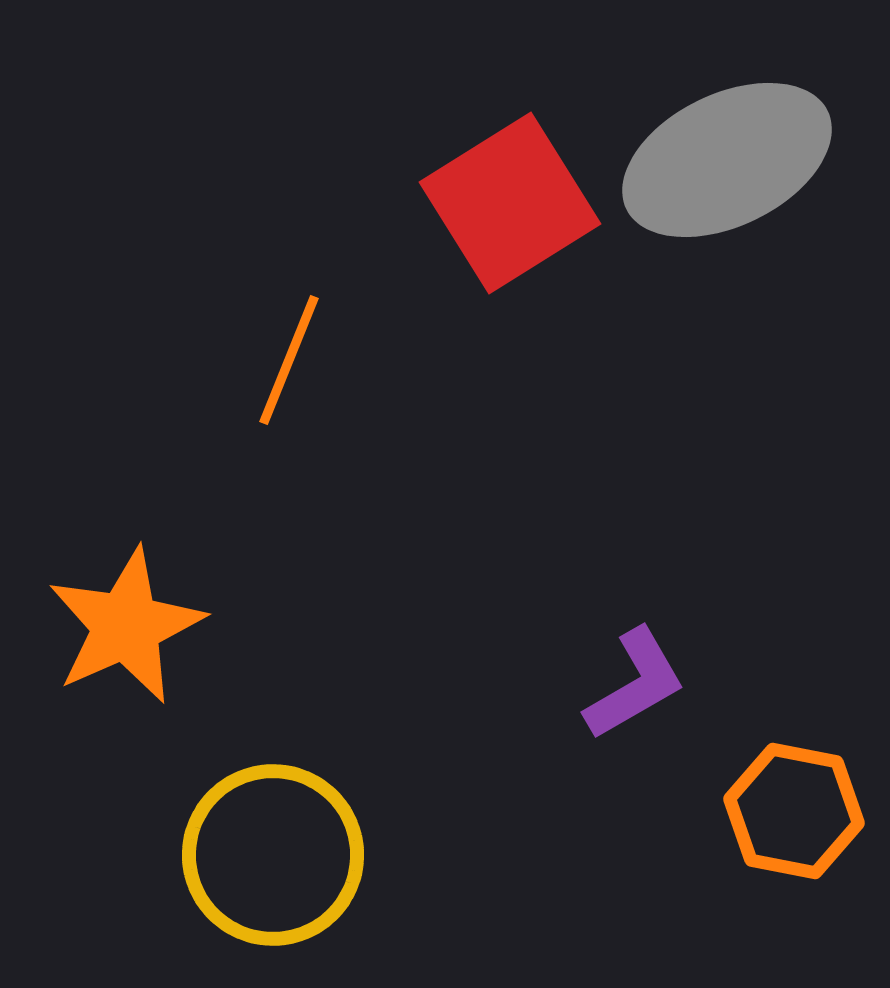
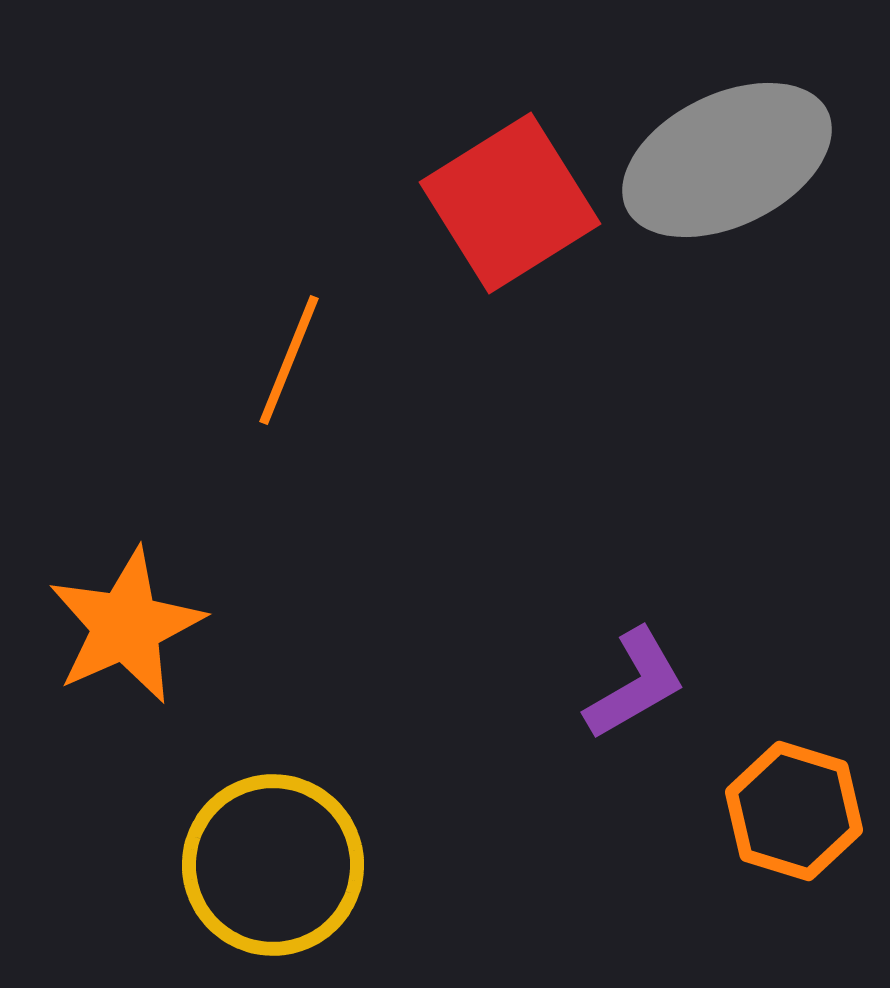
orange hexagon: rotated 6 degrees clockwise
yellow circle: moved 10 px down
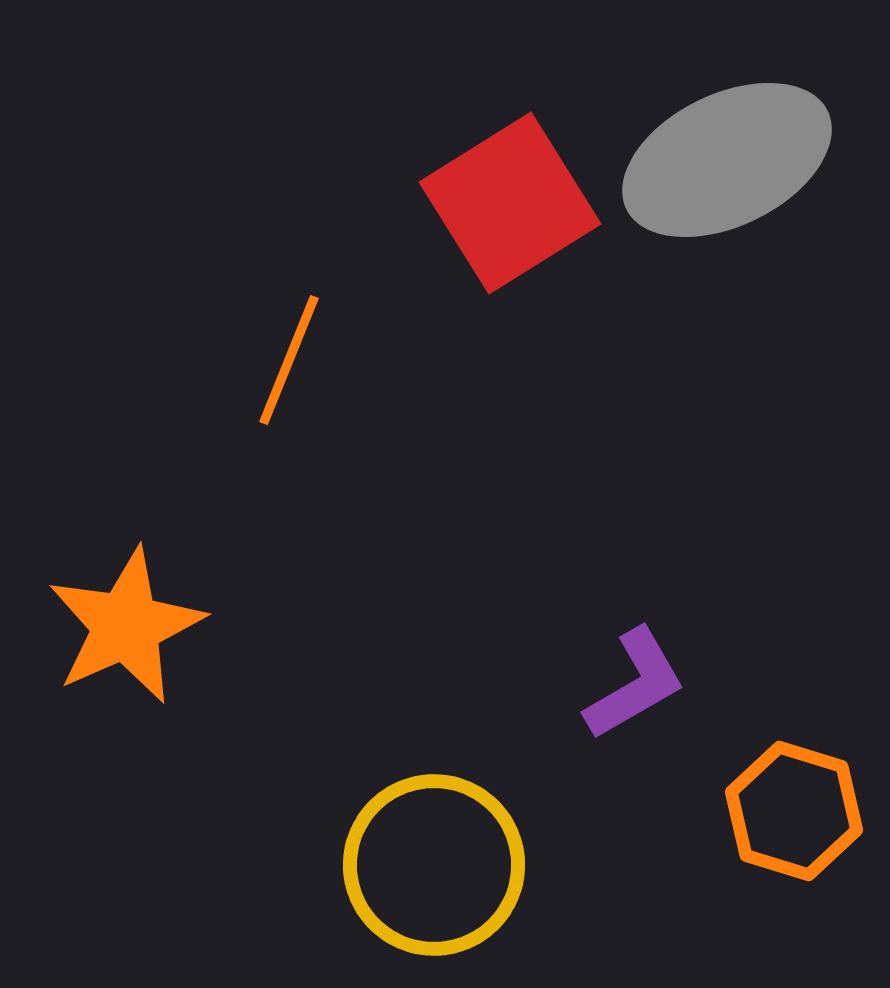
yellow circle: moved 161 px right
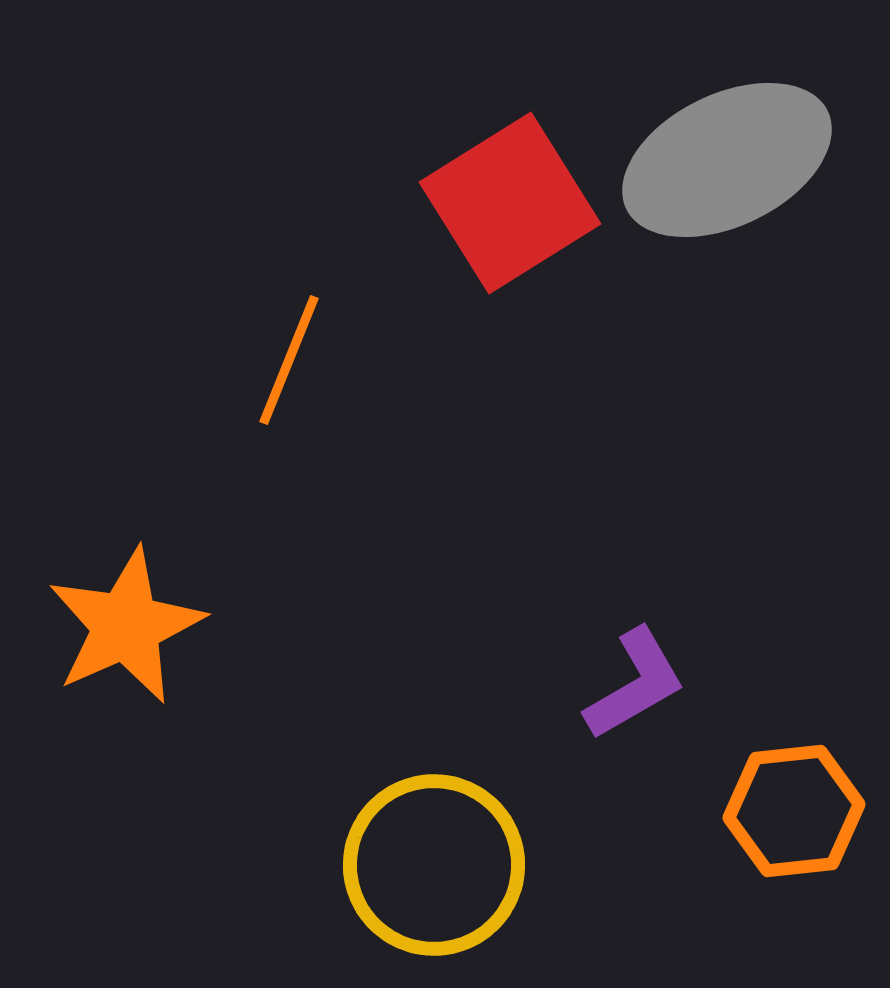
orange hexagon: rotated 23 degrees counterclockwise
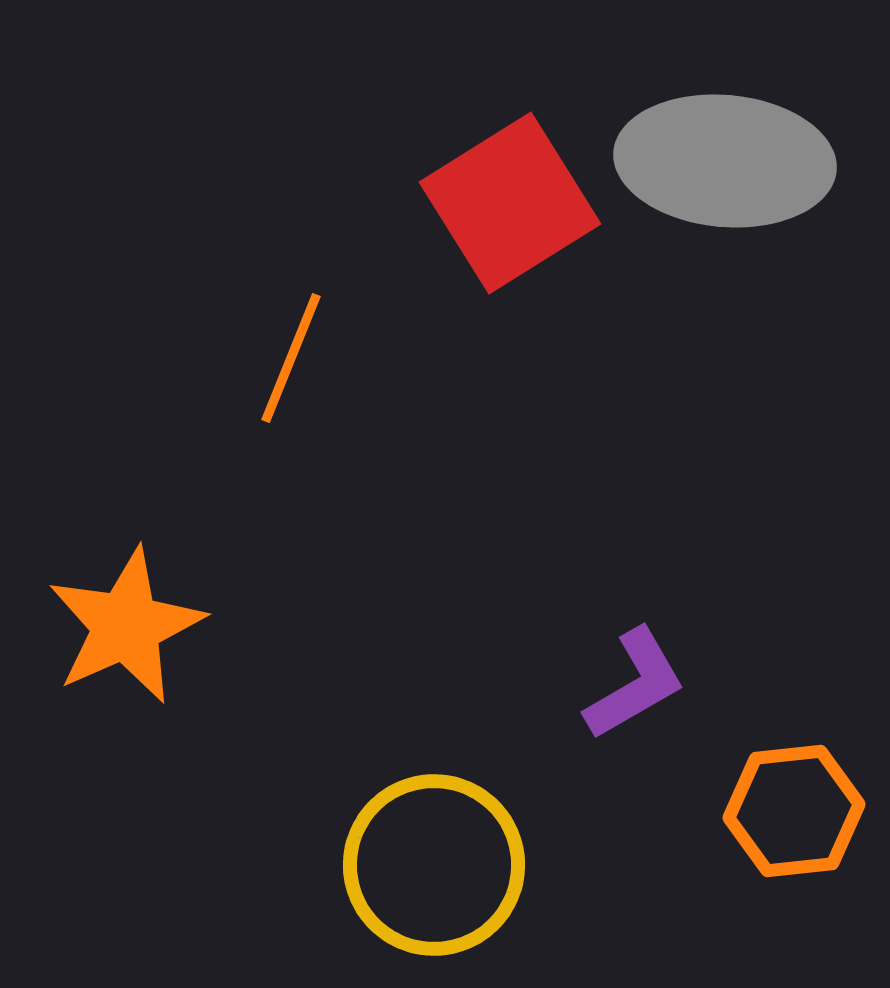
gray ellipse: moved 2 px left, 1 px down; rotated 31 degrees clockwise
orange line: moved 2 px right, 2 px up
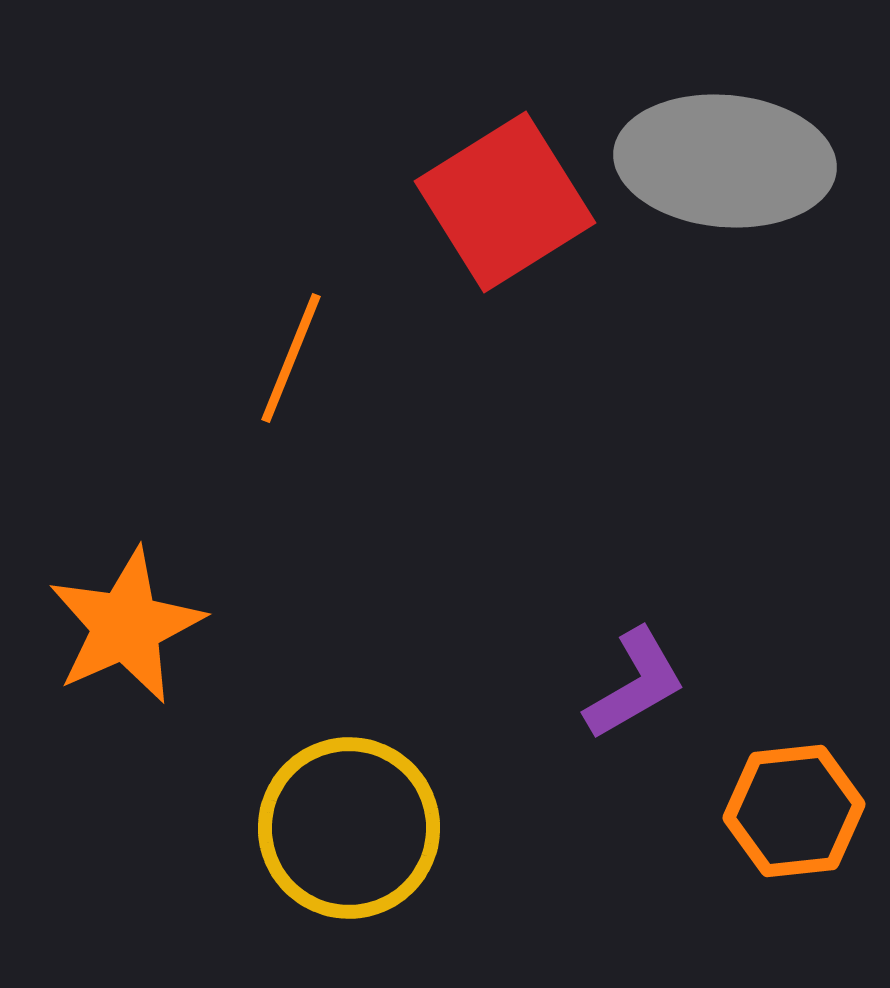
red square: moved 5 px left, 1 px up
yellow circle: moved 85 px left, 37 px up
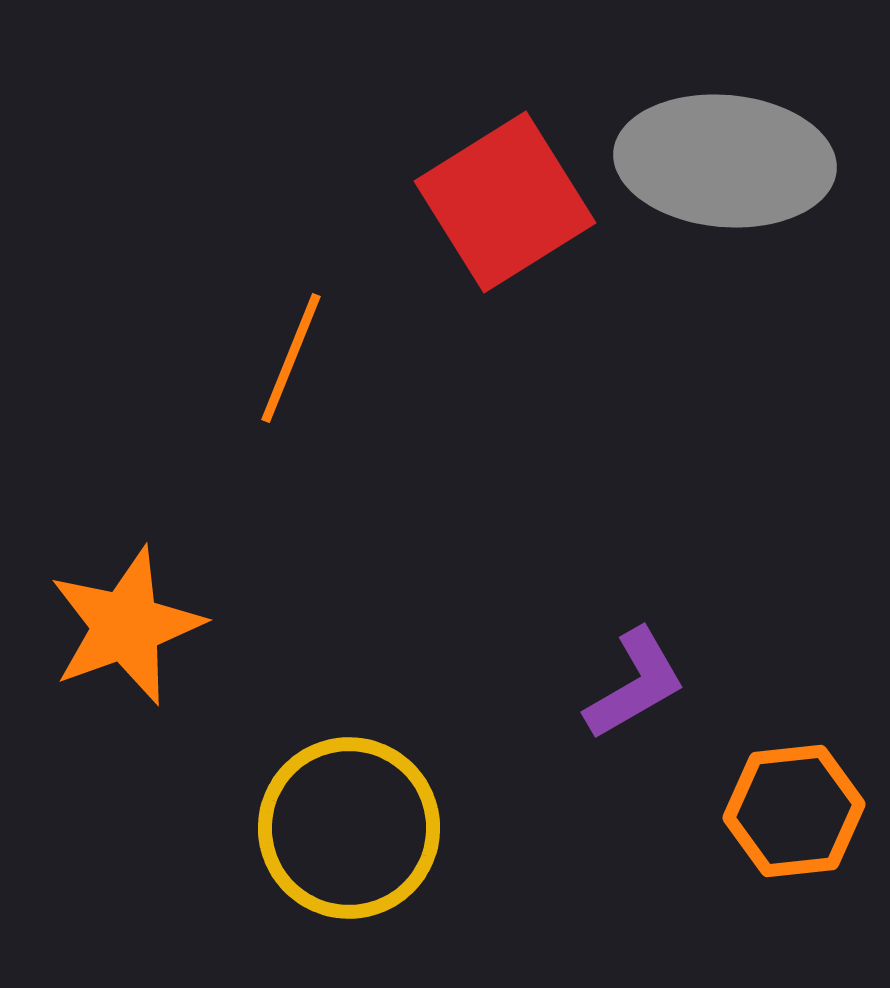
orange star: rotated 4 degrees clockwise
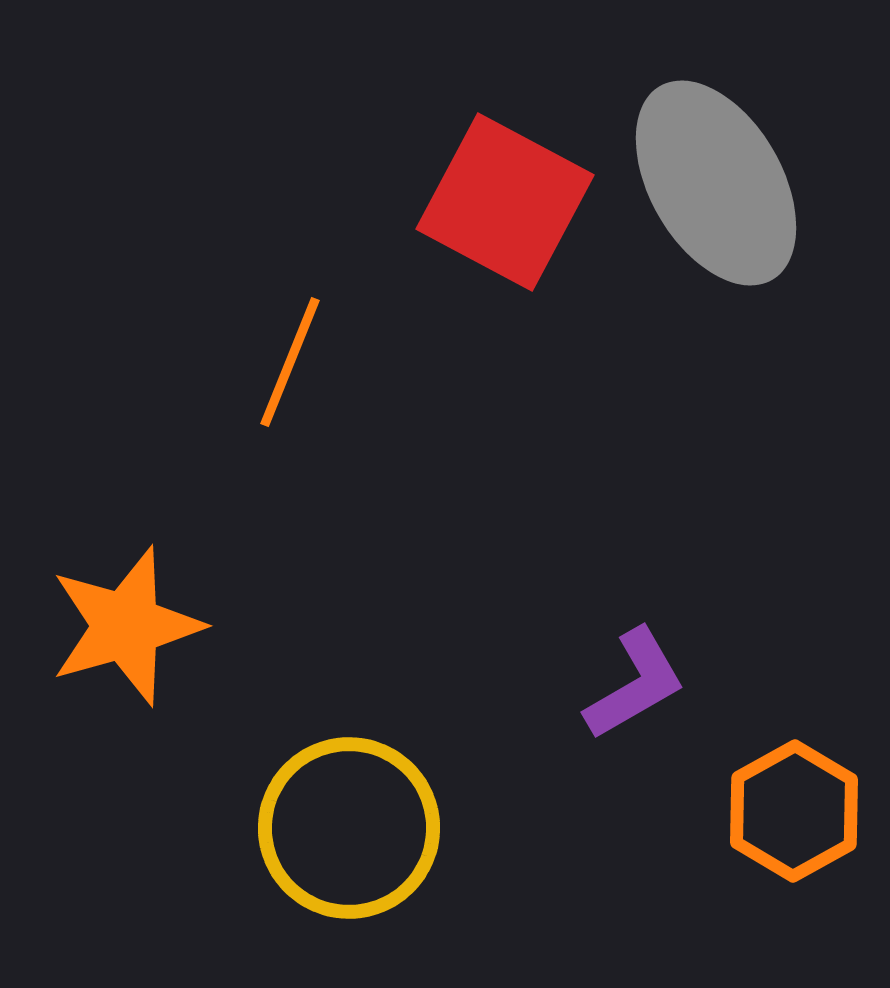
gray ellipse: moved 9 px left, 22 px down; rotated 55 degrees clockwise
red square: rotated 30 degrees counterclockwise
orange line: moved 1 px left, 4 px down
orange star: rotated 4 degrees clockwise
orange hexagon: rotated 23 degrees counterclockwise
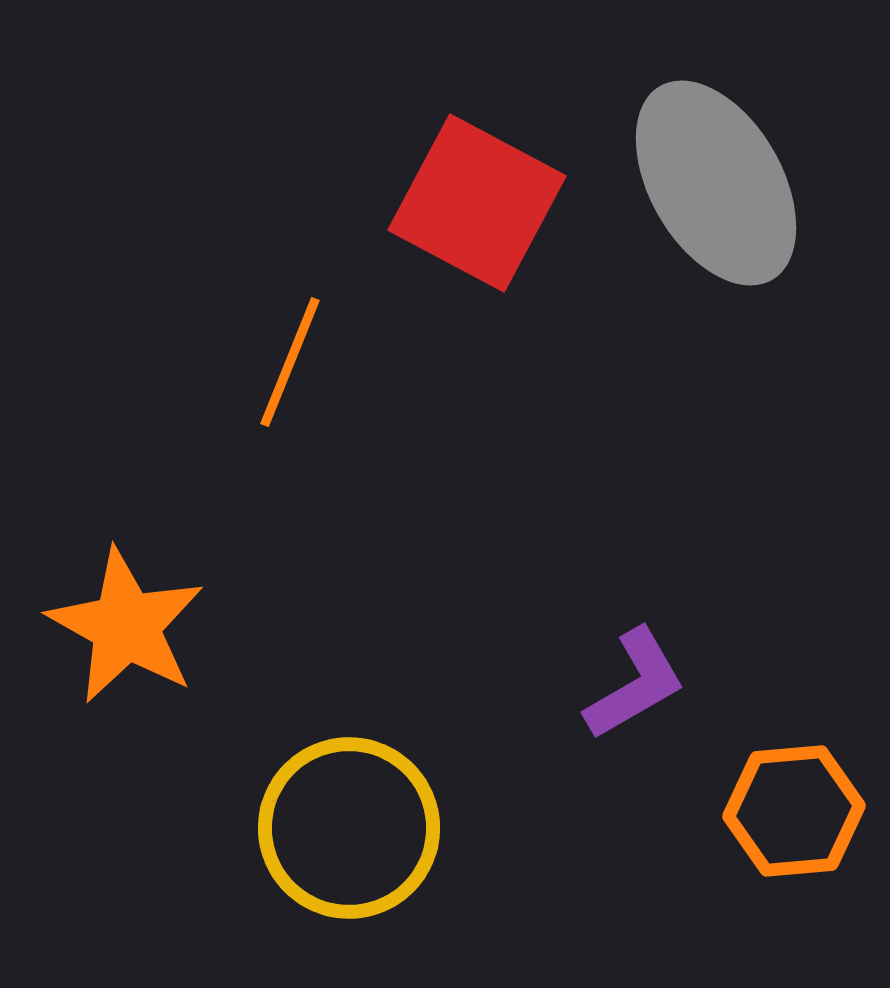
red square: moved 28 px left, 1 px down
orange star: rotated 27 degrees counterclockwise
orange hexagon: rotated 24 degrees clockwise
